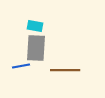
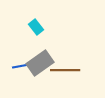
cyan rectangle: moved 1 px right, 1 px down; rotated 42 degrees clockwise
gray rectangle: moved 4 px right, 15 px down; rotated 52 degrees clockwise
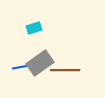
cyan rectangle: moved 2 px left, 1 px down; rotated 70 degrees counterclockwise
blue line: moved 1 px down
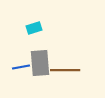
gray rectangle: rotated 60 degrees counterclockwise
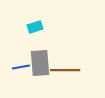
cyan rectangle: moved 1 px right, 1 px up
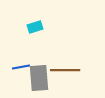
gray rectangle: moved 1 px left, 15 px down
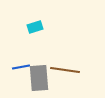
brown line: rotated 8 degrees clockwise
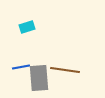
cyan rectangle: moved 8 px left
